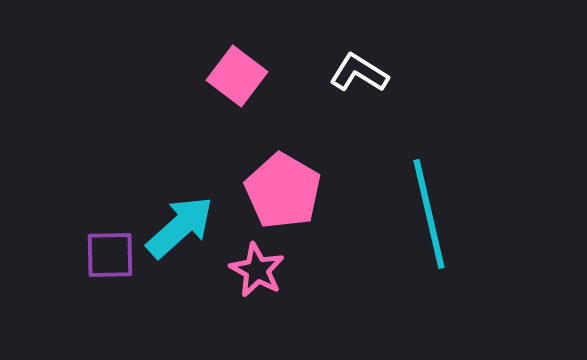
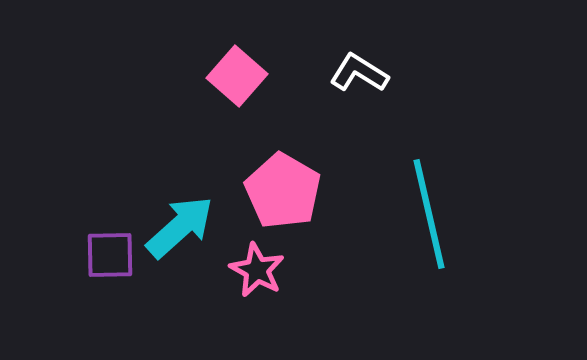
pink square: rotated 4 degrees clockwise
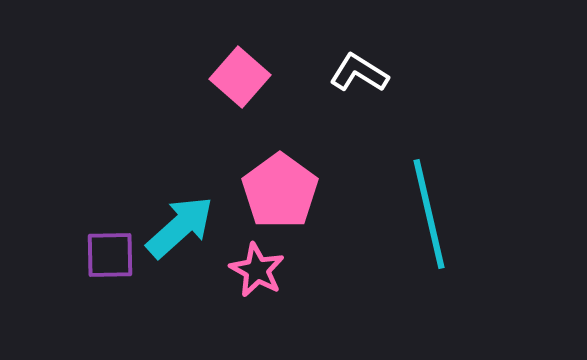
pink square: moved 3 px right, 1 px down
pink pentagon: moved 3 px left; rotated 6 degrees clockwise
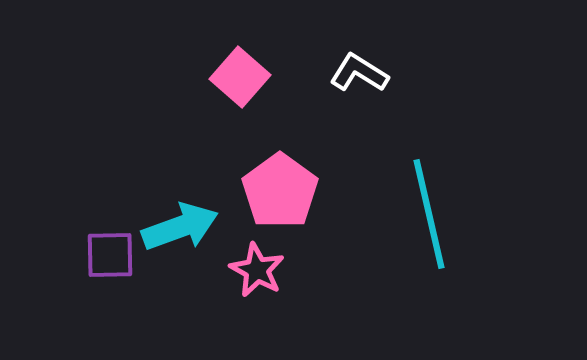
cyan arrow: rotated 22 degrees clockwise
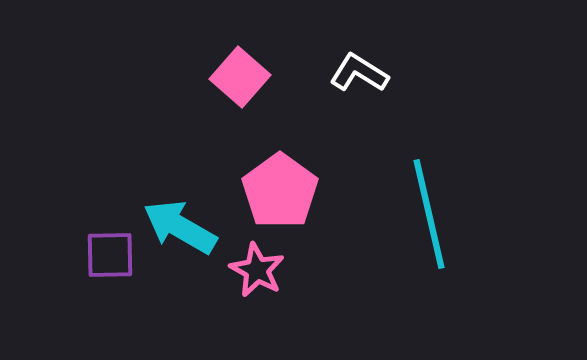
cyan arrow: rotated 130 degrees counterclockwise
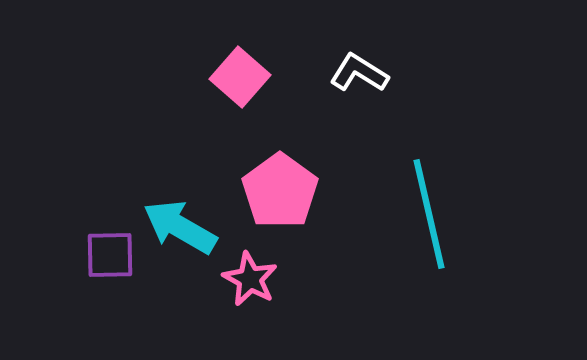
pink star: moved 7 px left, 9 px down
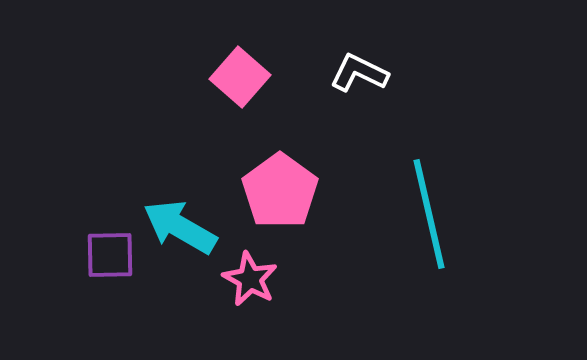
white L-shape: rotated 6 degrees counterclockwise
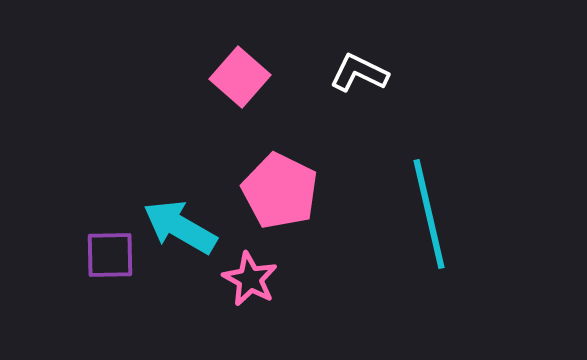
pink pentagon: rotated 10 degrees counterclockwise
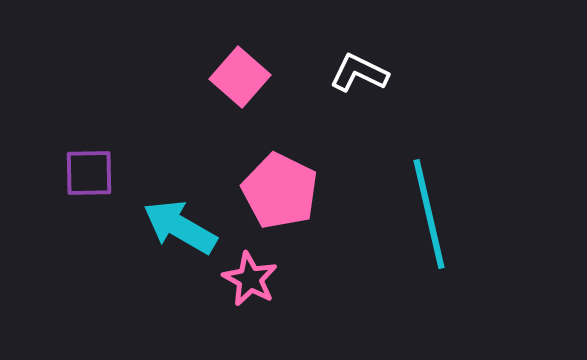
purple square: moved 21 px left, 82 px up
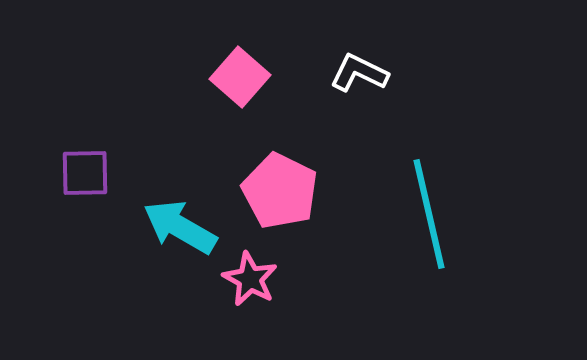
purple square: moved 4 px left
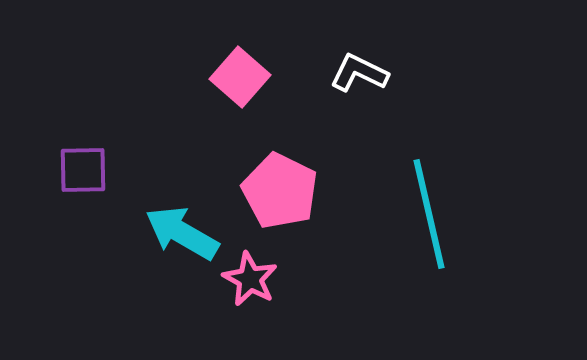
purple square: moved 2 px left, 3 px up
cyan arrow: moved 2 px right, 6 px down
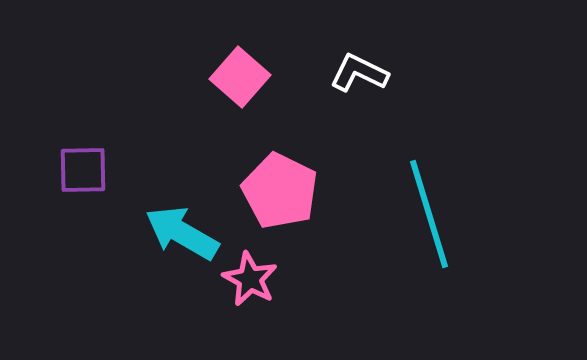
cyan line: rotated 4 degrees counterclockwise
